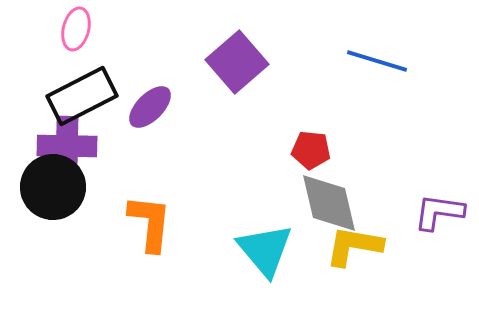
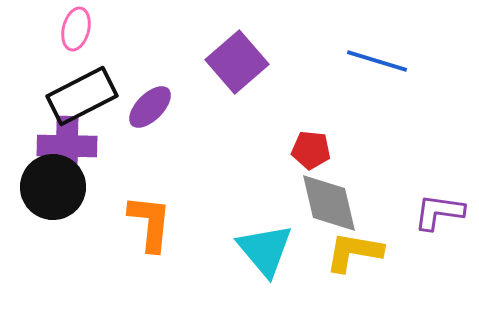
yellow L-shape: moved 6 px down
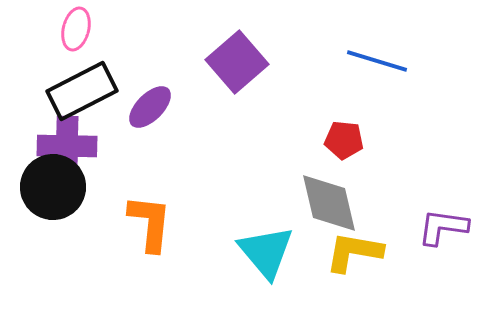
black rectangle: moved 5 px up
red pentagon: moved 33 px right, 10 px up
purple L-shape: moved 4 px right, 15 px down
cyan triangle: moved 1 px right, 2 px down
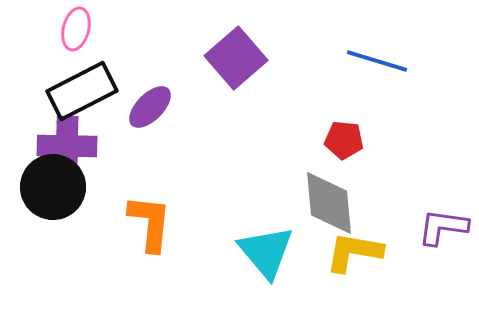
purple square: moved 1 px left, 4 px up
gray diamond: rotated 8 degrees clockwise
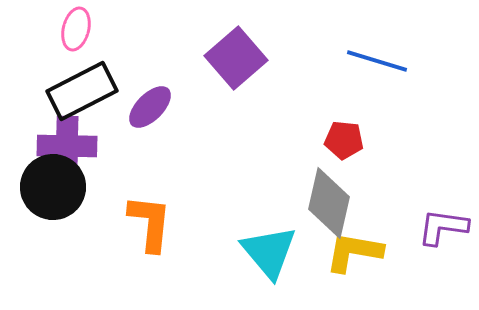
gray diamond: rotated 18 degrees clockwise
cyan triangle: moved 3 px right
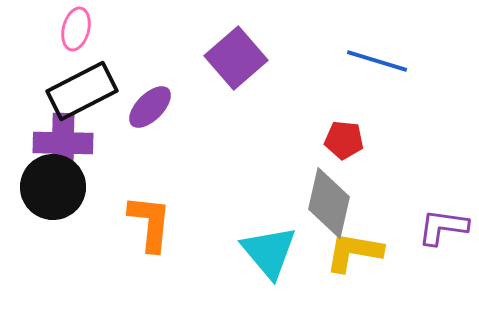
purple cross: moved 4 px left, 3 px up
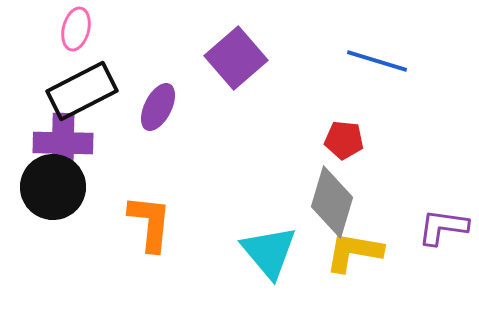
purple ellipse: moved 8 px right; rotated 18 degrees counterclockwise
gray diamond: moved 3 px right, 1 px up; rotated 4 degrees clockwise
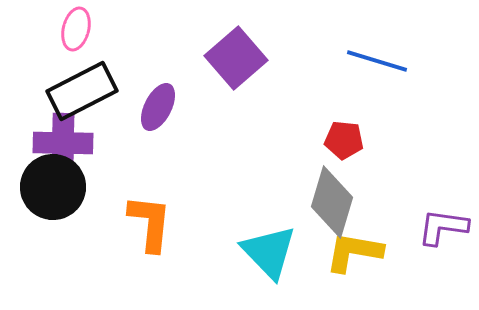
cyan triangle: rotated 4 degrees counterclockwise
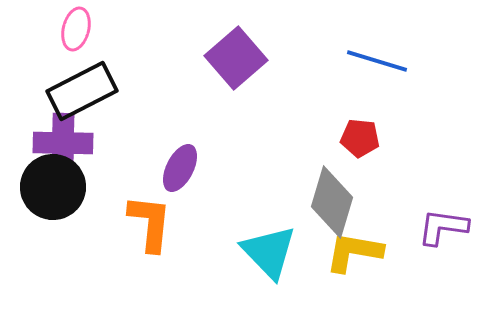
purple ellipse: moved 22 px right, 61 px down
red pentagon: moved 16 px right, 2 px up
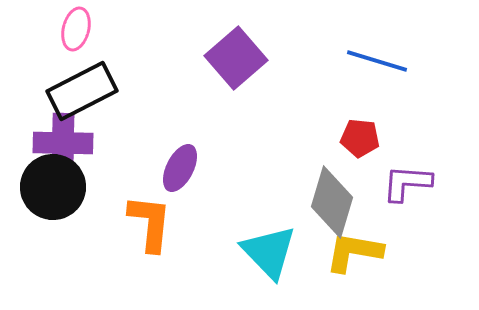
purple L-shape: moved 36 px left, 44 px up; rotated 4 degrees counterclockwise
